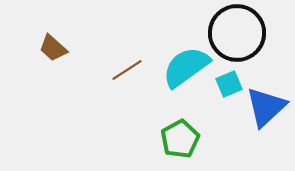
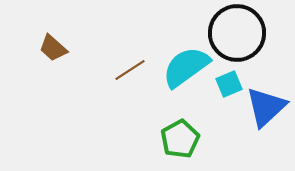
brown line: moved 3 px right
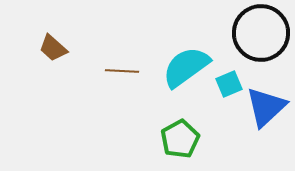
black circle: moved 24 px right
brown line: moved 8 px left, 1 px down; rotated 36 degrees clockwise
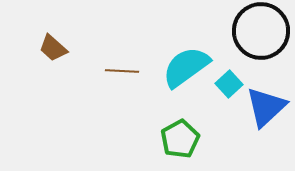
black circle: moved 2 px up
cyan square: rotated 20 degrees counterclockwise
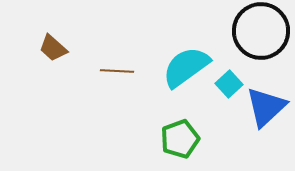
brown line: moved 5 px left
green pentagon: rotated 9 degrees clockwise
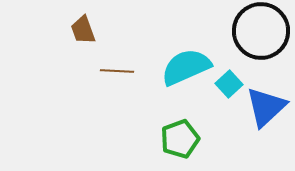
brown trapezoid: moved 30 px right, 18 px up; rotated 28 degrees clockwise
cyan semicircle: rotated 12 degrees clockwise
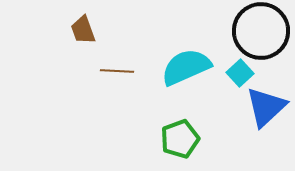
cyan square: moved 11 px right, 11 px up
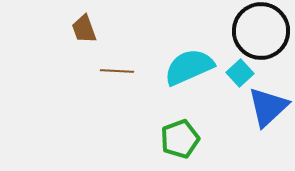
brown trapezoid: moved 1 px right, 1 px up
cyan semicircle: moved 3 px right
blue triangle: moved 2 px right
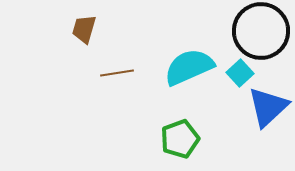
brown trapezoid: rotated 36 degrees clockwise
brown line: moved 2 px down; rotated 12 degrees counterclockwise
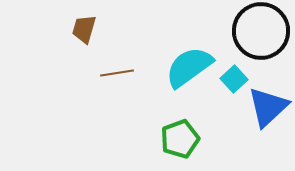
cyan semicircle: rotated 12 degrees counterclockwise
cyan square: moved 6 px left, 6 px down
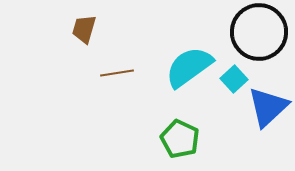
black circle: moved 2 px left, 1 px down
green pentagon: rotated 27 degrees counterclockwise
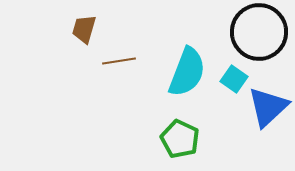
cyan semicircle: moved 2 px left, 5 px down; rotated 147 degrees clockwise
brown line: moved 2 px right, 12 px up
cyan square: rotated 12 degrees counterclockwise
